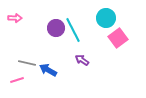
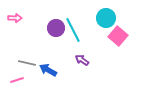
pink square: moved 2 px up; rotated 12 degrees counterclockwise
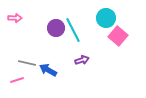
purple arrow: rotated 128 degrees clockwise
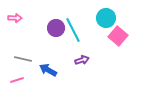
gray line: moved 4 px left, 4 px up
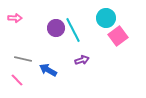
pink square: rotated 12 degrees clockwise
pink line: rotated 64 degrees clockwise
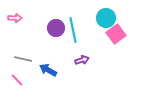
cyan line: rotated 15 degrees clockwise
pink square: moved 2 px left, 2 px up
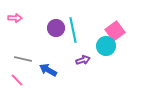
cyan circle: moved 28 px down
pink square: moved 1 px left, 3 px up
purple arrow: moved 1 px right
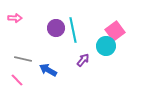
purple arrow: rotated 32 degrees counterclockwise
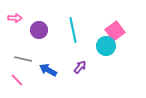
purple circle: moved 17 px left, 2 px down
purple arrow: moved 3 px left, 7 px down
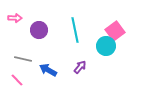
cyan line: moved 2 px right
